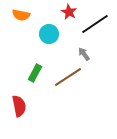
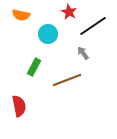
black line: moved 2 px left, 2 px down
cyan circle: moved 1 px left
gray arrow: moved 1 px left, 1 px up
green rectangle: moved 1 px left, 6 px up
brown line: moved 1 px left, 3 px down; rotated 12 degrees clockwise
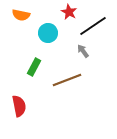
cyan circle: moved 1 px up
gray arrow: moved 2 px up
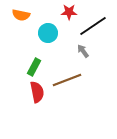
red star: rotated 28 degrees counterclockwise
red semicircle: moved 18 px right, 14 px up
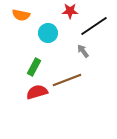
red star: moved 1 px right, 1 px up
black line: moved 1 px right
red semicircle: rotated 95 degrees counterclockwise
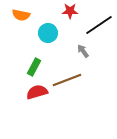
black line: moved 5 px right, 1 px up
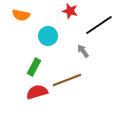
red star: rotated 14 degrees clockwise
cyan circle: moved 3 px down
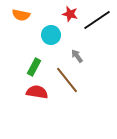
red star: moved 3 px down
black line: moved 2 px left, 5 px up
cyan circle: moved 3 px right, 1 px up
gray arrow: moved 6 px left, 5 px down
brown line: rotated 72 degrees clockwise
red semicircle: rotated 25 degrees clockwise
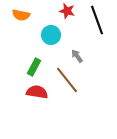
red star: moved 3 px left, 3 px up
black line: rotated 76 degrees counterclockwise
